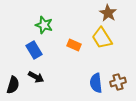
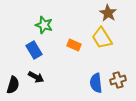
brown cross: moved 2 px up
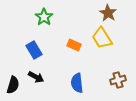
green star: moved 8 px up; rotated 18 degrees clockwise
blue semicircle: moved 19 px left
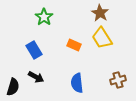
brown star: moved 8 px left
black semicircle: moved 2 px down
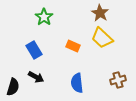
yellow trapezoid: rotated 15 degrees counterclockwise
orange rectangle: moved 1 px left, 1 px down
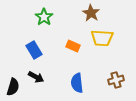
brown star: moved 9 px left
yellow trapezoid: rotated 40 degrees counterclockwise
brown cross: moved 2 px left
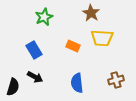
green star: rotated 12 degrees clockwise
black arrow: moved 1 px left
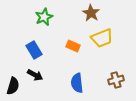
yellow trapezoid: rotated 25 degrees counterclockwise
black arrow: moved 2 px up
black semicircle: moved 1 px up
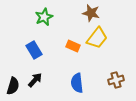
brown star: rotated 18 degrees counterclockwise
yellow trapezoid: moved 5 px left; rotated 30 degrees counterclockwise
black arrow: moved 5 px down; rotated 77 degrees counterclockwise
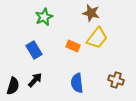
brown cross: rotated 35 degrees clockwise
